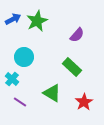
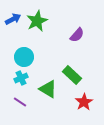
green rectangle: moved 8 px down
cyan cross: moved 9 px right, 1 px up; rotated 24 degrees clockwise
green triangle: moved 4 px left, 4 px up
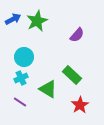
red star: moved 4 px left, 3 px down
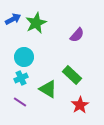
green star: moved 1 px left, 2 px down
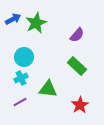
green rectangle: moved 5 px right, 9 px up
green triangle: rotated 24 degrees counterclockwise
purple line: rotated 64 degrees counterclockwise
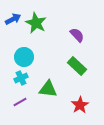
green star: rotated 20 degrees counterclockwise
purple semicircle: rotated 84 degrees counterclockwise
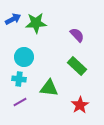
green star: rotated 30 degrees counterclockwise
cyan cross: moved 2 px left, 1 px down; rotated 32 degrees clockwise
green triangle: moved 1 px right, 1 px up
